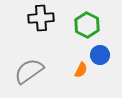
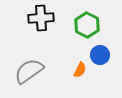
orange semicircle: moved 1 px left
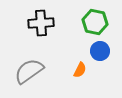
black cross: moved 5 px down
green hexagon: moved 8 px right, 3 px up; rotated 15 degrees counterclockwise
blue circle: moved 4 px up
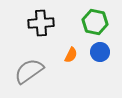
blue circle: moved 1 px down
orange semicircle: moved 9 px left, 15 px up
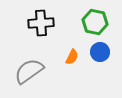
orange semicircle: moved 1 px right, 2 px down
